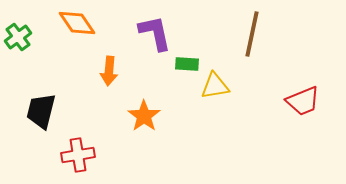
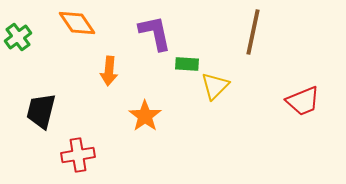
brown line: moved 1 px right, 2 px up
yellow triangle: rotated 36 degrees counterclockwise
orange star: moved 1 px right
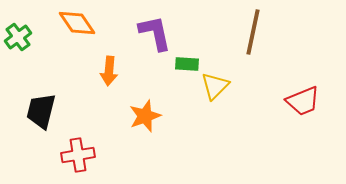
orange star: rotated 16 degrees clockwise
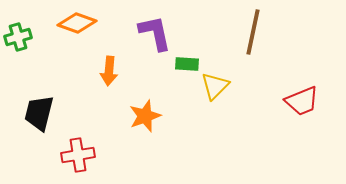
orange diamond: rotated 36 degrees counterclockwise
green cross: rotated 20 degrees clockwise
red trapezoid: moved 1 px left
black trapezoid: moved 2 px left, 2 px down
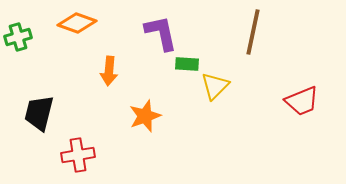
purple L-shape: moved 6 px right
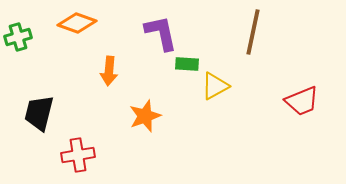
yellow triangle: rotated 16 degrees clockwise
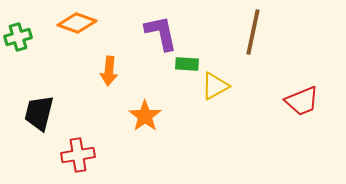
orange star: rotated 16 degrees counterclockwise
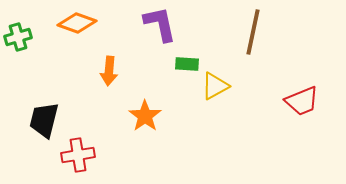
purple L-shape: moved 1 px left, 9 px up
black trapezoid: moved 5 px right, 7 px down
